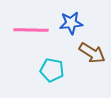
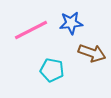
pink line: rotated 28 degrees counterclockwise
brown arrow: rotated 12 degrees counterclockwise
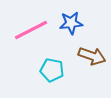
brown arrow: moved 3 px down
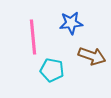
pink line: moved 2 px right, 7 px down; rotated 68 degrees counterclockwise
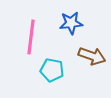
pink line: moved 2 px left; rotated 12 degrees clockwise
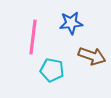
pink line: moved 2 px right
